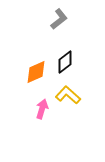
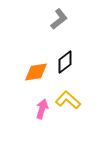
orange diamond: rotated 15 degrees clockwise
yellow L-shape: moved 5 px down
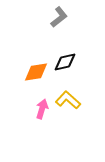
gray L-shape: moved 2 px up
black diamond: rotated 25 degrees clockwise
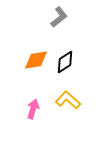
black diamond: rotated 20 degrees counterclockwise
orange diamond: moved 12 px up
pink arrow: moved 9 px left
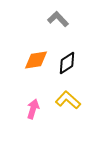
gray L-shape: moved 1 px left, 2 px down; rotated 95 degrees counterclockwise
black diamond: moved 2 px right, 1 px down
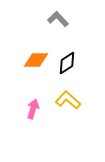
orange diamond: rotated 10 degrees clockwise
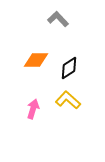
black diamond: moved 2 px right, 5 px down
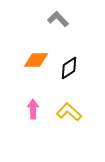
yellow L-shape: moved 1 px right, 12 px down
pink arrow: rotated 18 degrees counterclockwise
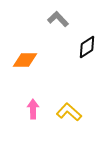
orange diamond: moved 11 px left
black diamond: moved 18 px right, 21 px up
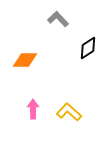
black diamond: moved 1 px right, 1 px down
